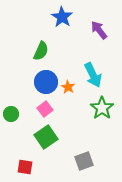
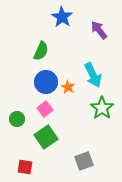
green circle: moved 6 px right, 5 px down
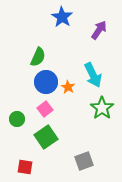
purple arrow: rotated 72 degrees clockwise
green semicircle: moved 3 px left, 6 px down
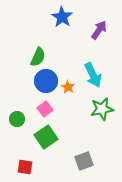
blue circle: moved 1 px up
green star: moved 1 px down; rotated 25 degrees clockwise
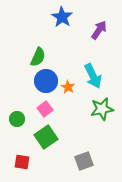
cyan arrow: moved 1 px down
red square: moved 3 px left, 5 px up
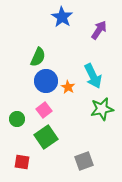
pink square: moved 1 px left, 1 px down
